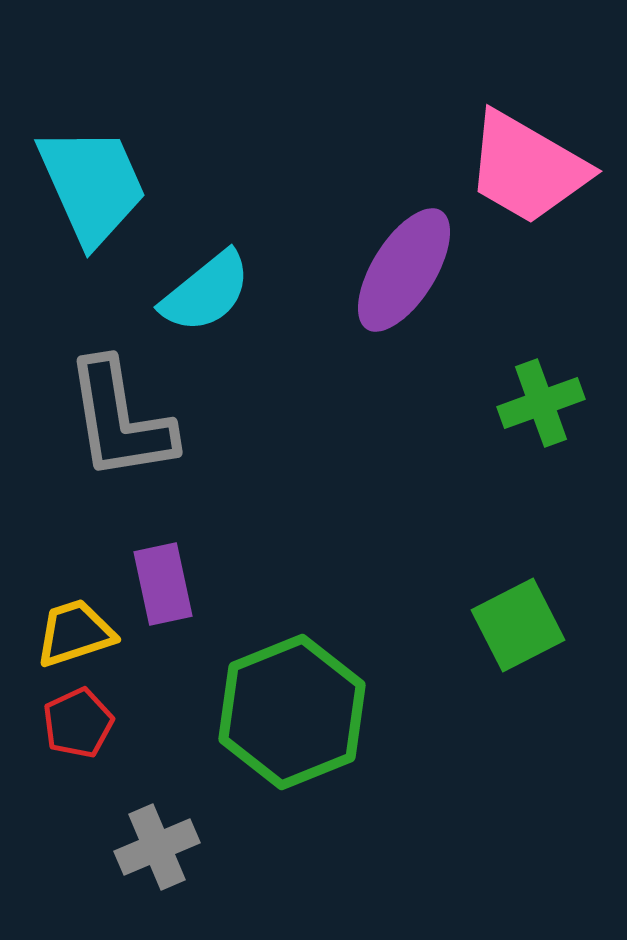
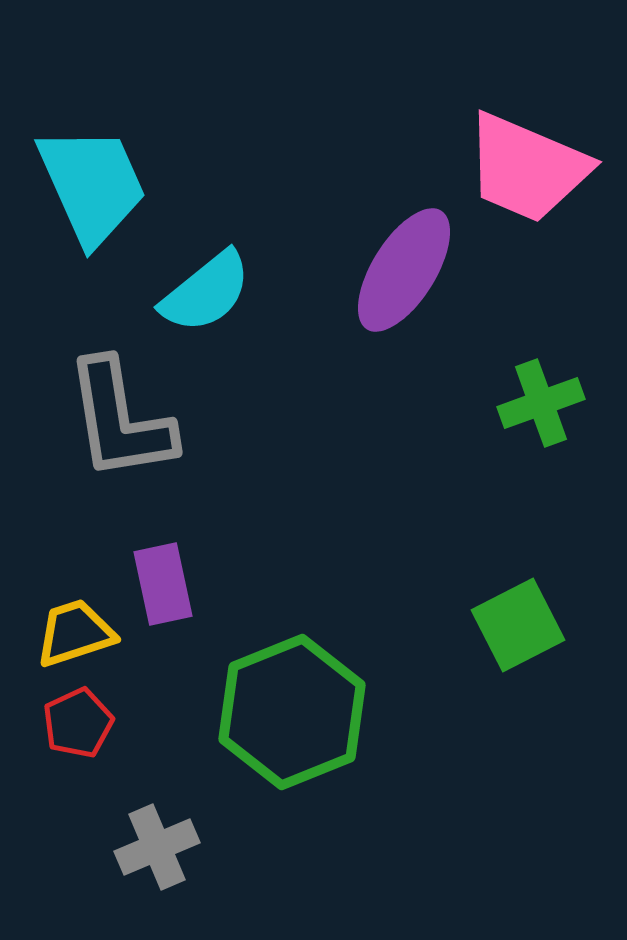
pink trapezoid: rotated 7 degrees counterclockwise
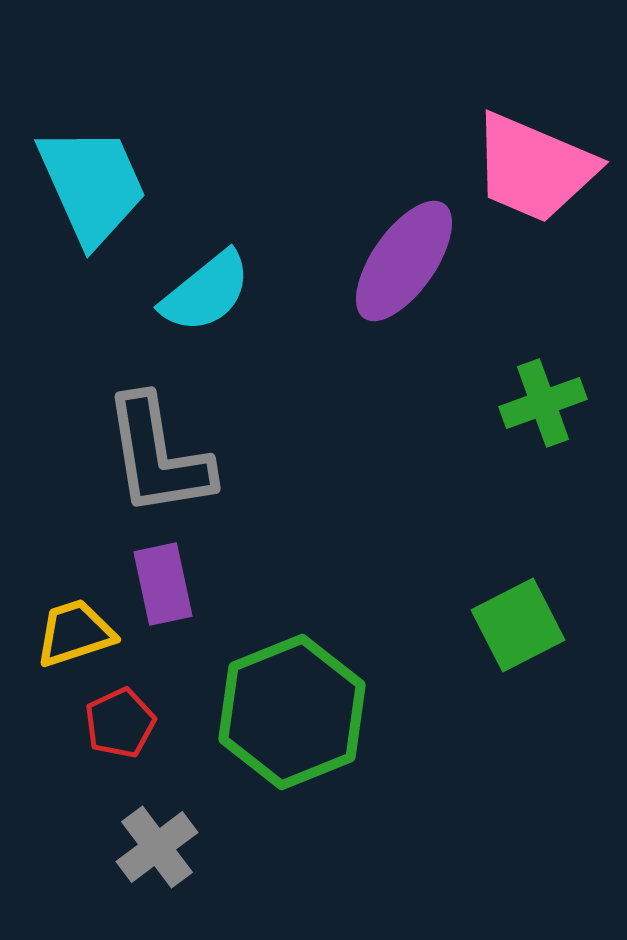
pink trapezoid: moved 7 px right
purple ellipse: moved 9 px up; rotated 3 degrees clockwise
green cross: moved 2 px right
gray L-shape: moved 38 px right, 36 px down
red pentagon: moved 42 px right
gray cross: rotated 14 degrees counterclockwise
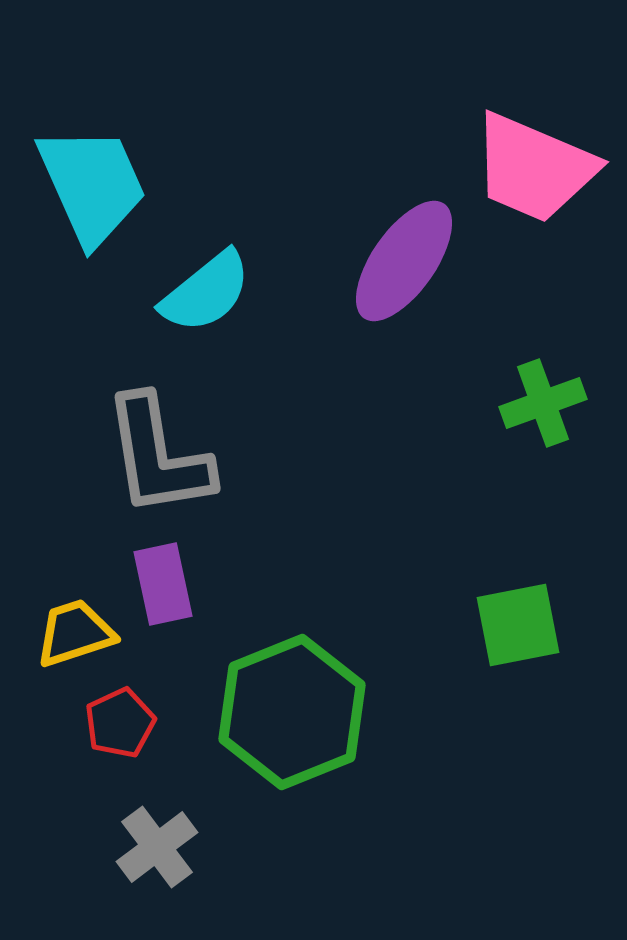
green square: rotated 16 degrees clockwise
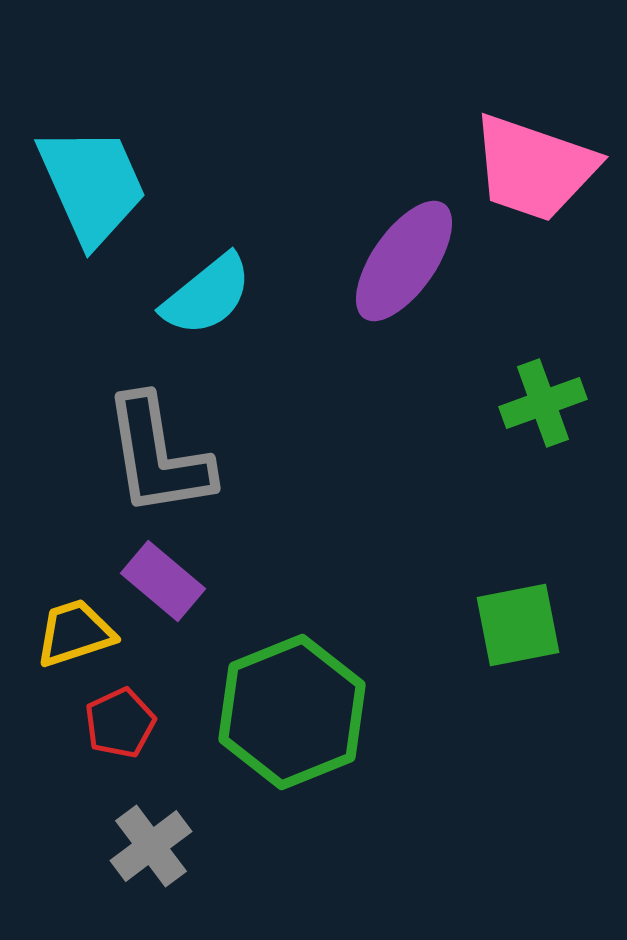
pink trapezoid: rotated 4 degrees counterclockwise
cyan semicircle: moved 1 px right, 3 px down
purple rectangle: moved 3 px up; rotated 38 degrees counterclockwise
gray cross: moved 6 px left, 1 px up
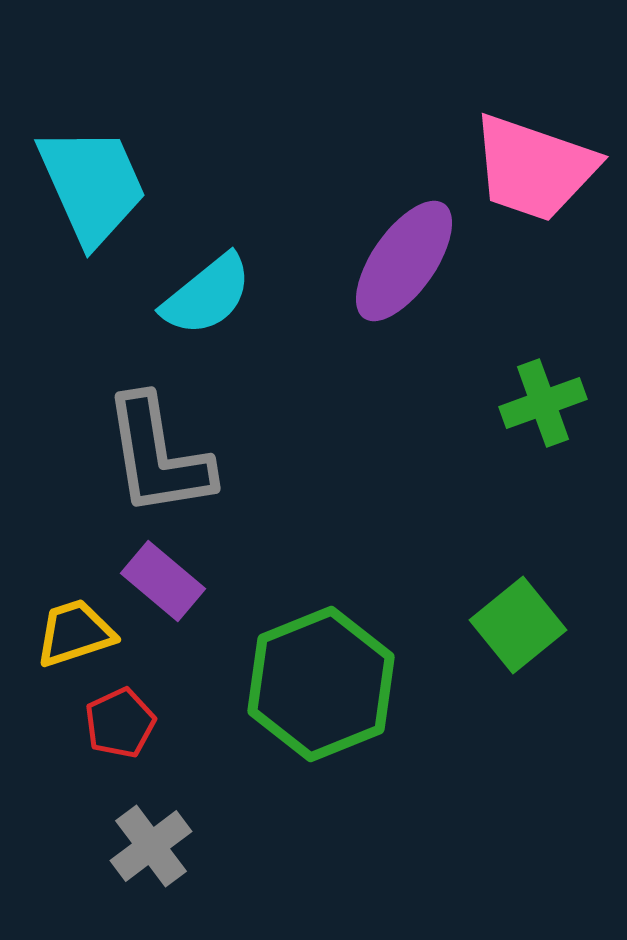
green square: rotated 28 degrees counterclockwise
green hexagon: moved 29 px right, 28 px up
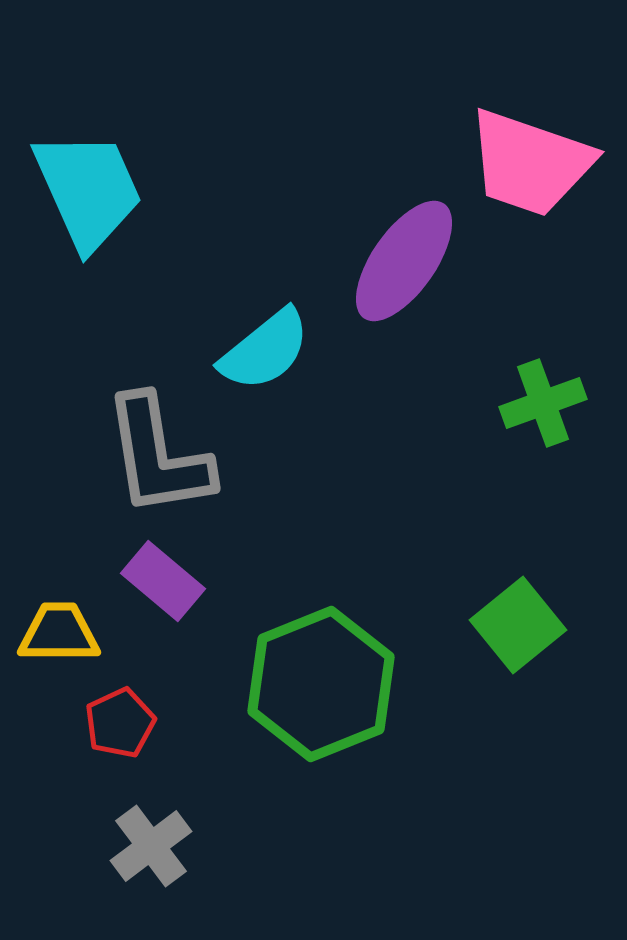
pink trapezoid: moved 4 px left, 5 px up
cyan trapezoid: moved 4 px left, 5 px down
cyan semicircle: moved 58 px right, 55 px down
yellow trapezoid: moved 16 px left; rotated 18 degrees clockwise
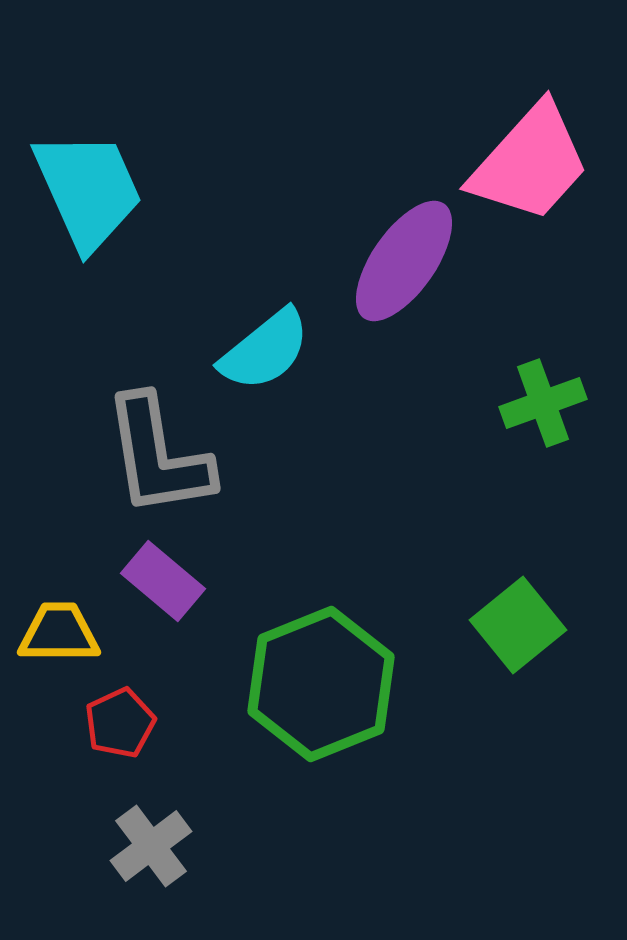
pink trapezoid: rotated 67 degrees counterclockwise
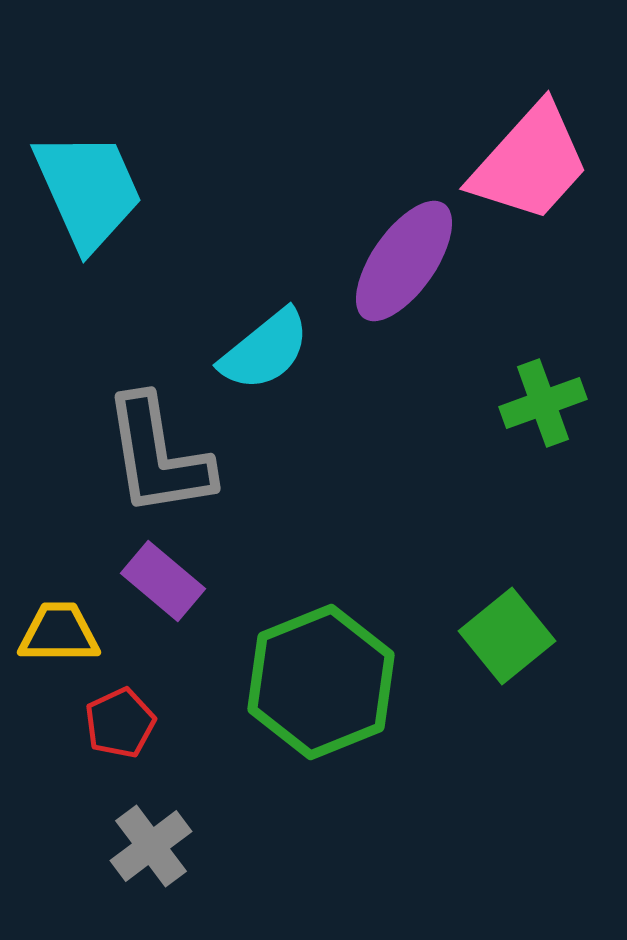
green square: moved 11 px left, 11 px down
green hexagon: moved 2 px up
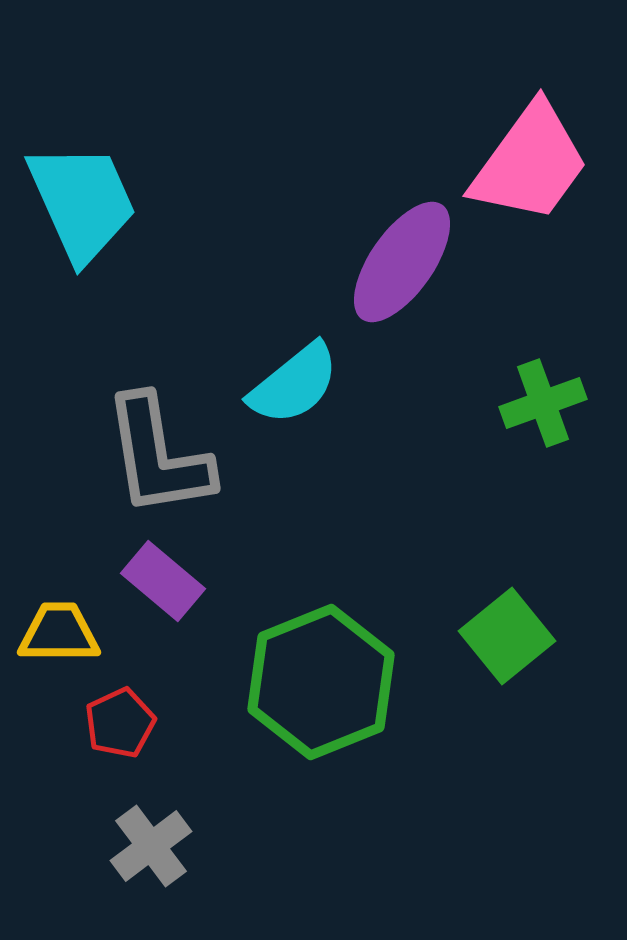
pink trapezoid: rotated 6 degrees counterclockwise
cyan trapezoid: moved 6 px left, 12 px down
purple ellipse: moved 2 px left, 1 px down
cyan semicircle: moved 29 px right, 34 px down
